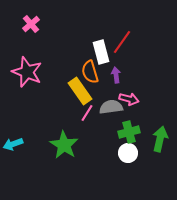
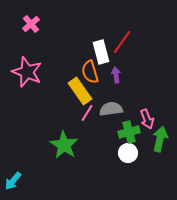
pink arrow: moved 18 px right, 20 px down; rotated 54 degrees clockwise
gray semicircle: moved 2 px down
cyan arrow: moved 37 px down; rotated 30 degrees counterclockwise
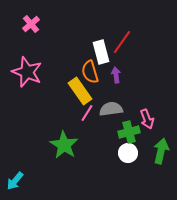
green arrow: moved 1 px right, 12 px down
cyan arrow: moved 2 px right
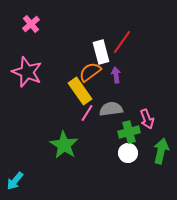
orange semicircle: rotated 70 degrees clockwise
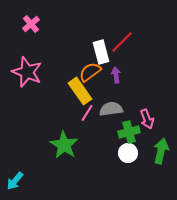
red line: rotated 10 degrees clockwise
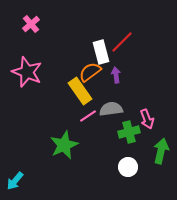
pink line: moved 1 px right, 3 px down; rotated 24 degrees clockwise
green star: rotated 16 degrees clockwise
white circle: moved 14 px down
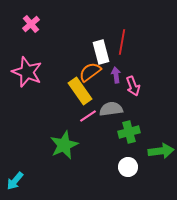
red line: rotated 35 degrees counterclockwise
pink arrow: moved 14 px left, 33 px up
green arrow: rotated 70 degrees clockwise
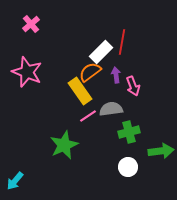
white rectangle: rotated 60 degrees clockwise
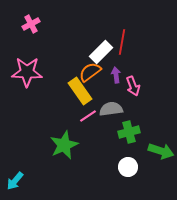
pink cross: rotated 12 degrees clockwise
pink star: rotated 20 degrees counterclockwise
green arrow: rotated 25 degrees clockwise
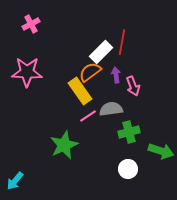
white circle: moved 2 px down
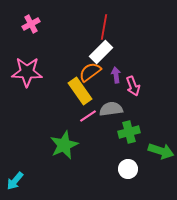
red line: moved 18 px left, 15 px up
